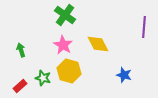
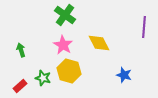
yellow diamond: moved 1 px right, 1 px up
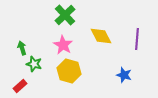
green cross: rotated 10 degrees clockwise
purple line: moved 7 px left, 12 px down
yellow diamond: moved 2 px right, 7 px up
green arrow: moved 1 px right, 2 px up
green star: moved 9 px left, 14 px up
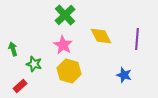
green arrow: moved 9 px left, 1 px down
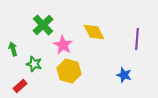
green cross: moved 22 px left, 10 px down
yellow diamond: moved 7 px left, 4 px up
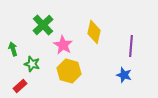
yellow diamond: rotated 40 degrees clockwise
purple line: moved 6 px left, 7 px down
green star: moved 2 px left
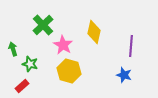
green star: moved 2 px left
red rectangle: moved 2 px right
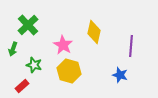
green cross: moved 15 px left
green arrow: rotated 144 degrees counterclockwise
green star: moved 4 px right, 1 px down
blue star: moved 4 px left
